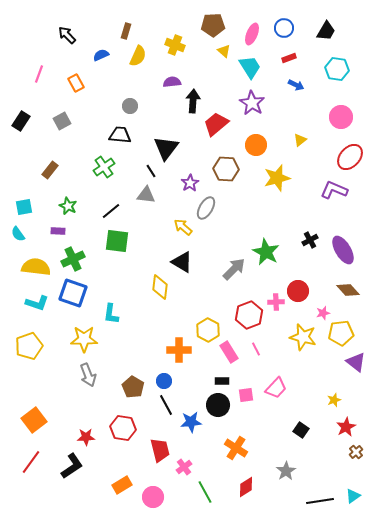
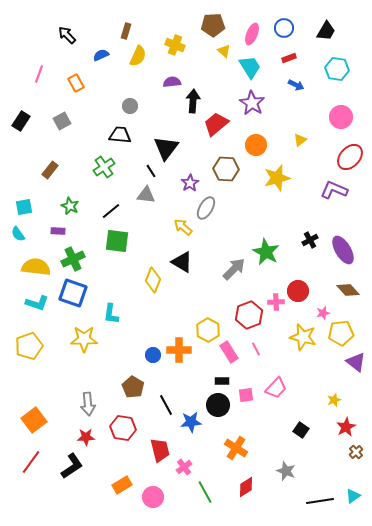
green star at (68, 206): moved 2 px right
yellow diamond at (160, 287): moved 7 px left, 7 px up; rotated 15 degrees clockwise
gray arrow at (88, 375): moved 29 px down; rotated 15 degrees clockwise
blue circle at (164, 381): moved 11 px left, 26 px up
gray star at (286, 471): rotated 18 degrees counterclockwise
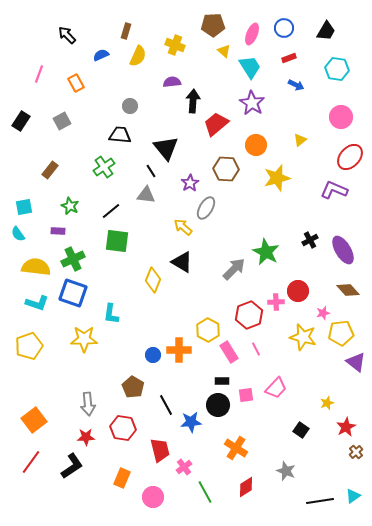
black triangle at (166, 148): rotated 16 degrees counterclockwise
yellow star at (334, 400): moved 7 px left, 3 px down
orange rectangle at (122, 485): moved 7 px up; rotated 36 degrees counterclockwise
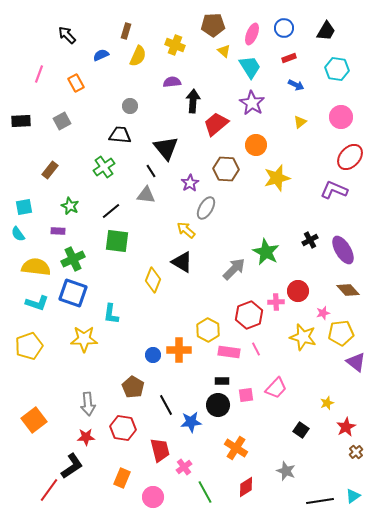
black rectangle at (21, 121): rotated 54 degrees clockwise
yellow triangle at (300, 140): moved 18 px up
yellow arrow at (183, 227): moved 3 px right, 3 px down
pink rectangle at (229, 352): rotated 50 degrees counterclockwise
red line at (31, 462): moved 18 px right, 28 px down
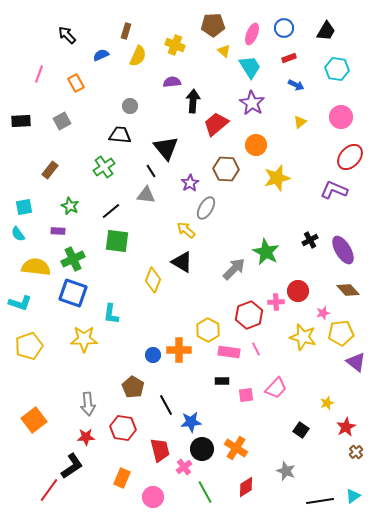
cyan L-shape at (37, 303): moved 17 px left
black circle at (218, 405): moved 16 px left, 44 px down
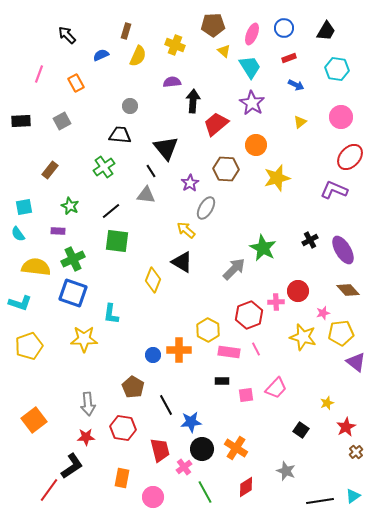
green star at (266, 252): moved 3 px left, 4 px up
orange rectangle at (122, 478): rotated 12 degrees counterclockwise
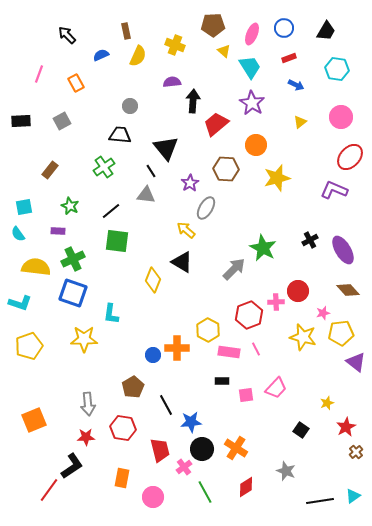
brown rectangle at (126, 31): rotated 28 degrees counterclockwise
orange cross at (179, 350): moved 2 px left, 2 px up
brown pentagon at (133, 387): rotated 10 degrees clockwise
orange square at (34, 420): rotated 15 degrees clockwise
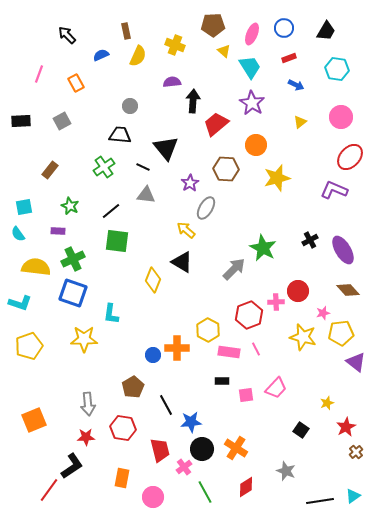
black line at (151, 171): moved 8 px left, 4 px up; rotated 32 degrees counterclockwise
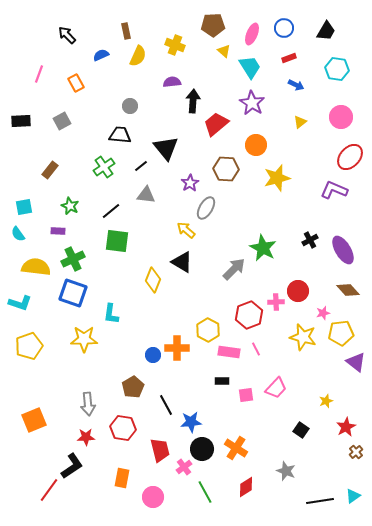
black line at (143, 167): moved 2 px left, 1 px up; rotated 64 degrees counterclockwise
yellow star at (327, 403): moved 1 px left, 2 px up
